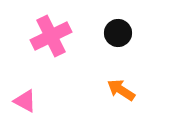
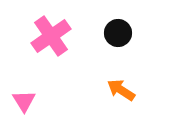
pink cross: rotated 9 degrees counterclockwise
pink triangle: moved 1 px left; rotated 30 degrees clockwise
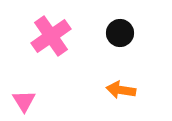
black circle: moved 2 px right
orange arrow: rotated 24 degrees counterclockwise
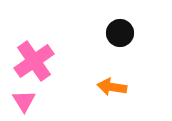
pink cross: moved 17 px left, 25 px down
orange arrow: moved 9 px left, 3 px up
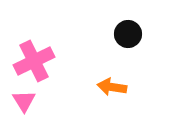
black circle: moved 8 px right, 1 px down
pink cross: rotated 9 degrees clockwise
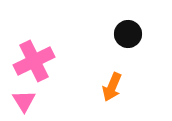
orange arrow: rotated 76 degrees counterclockwise
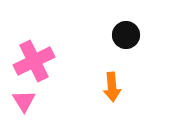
black circle: moved 2 px left, 1 px down
orange arrow: rotated 28 degrees counterclockwise
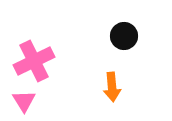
black circle: moved 2 px left, 1 px down
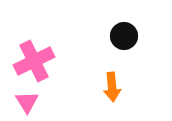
pink triangle: moved 3 px right, 1 px down
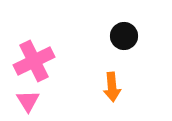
pink triangle: moved 1 px right, 1 px up
